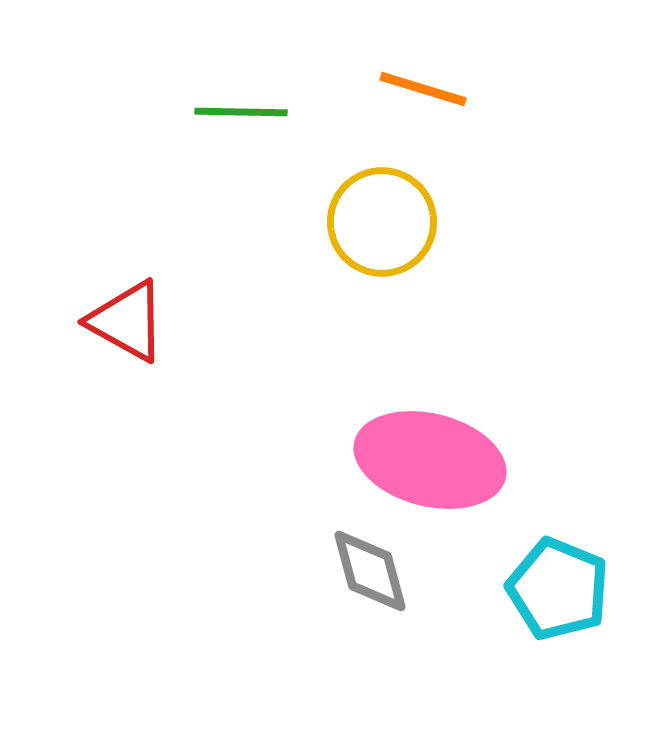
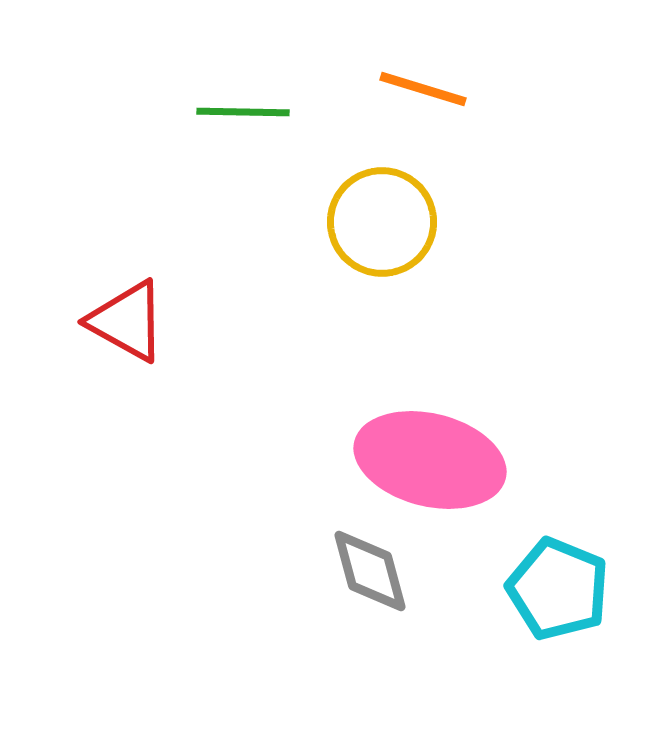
green line: moved 2 px right
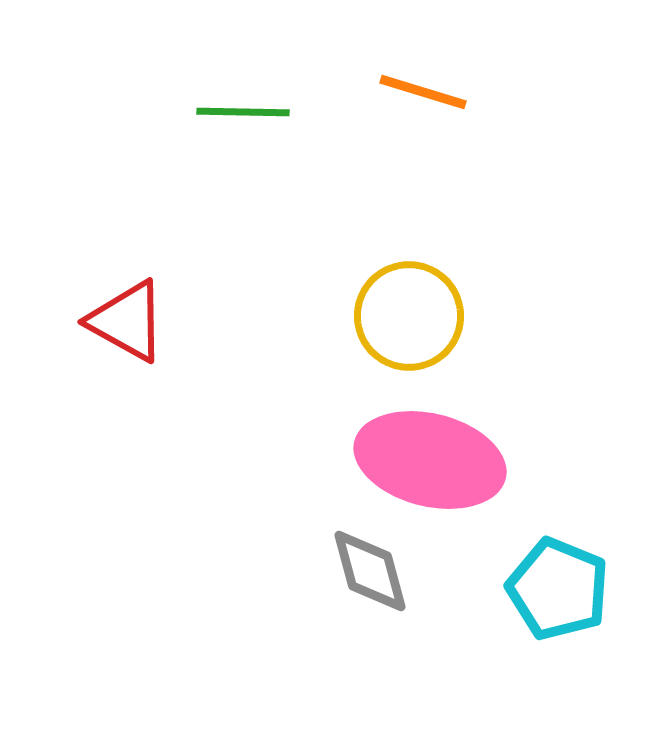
orange line: moved 3 px down
yellow circle: moved 27 px right, 94 px down
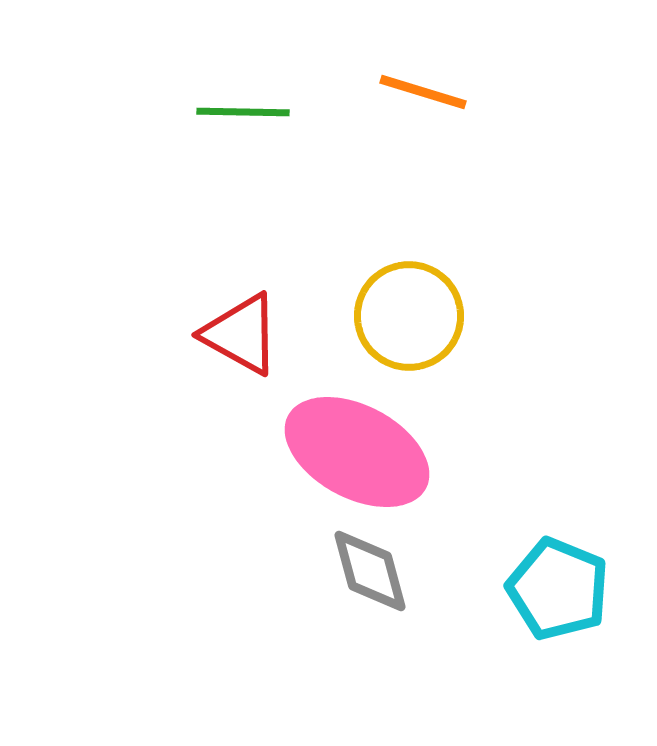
red triangle: moved 114 px right, 13 px down
pink ellipse: moved 73 px left, 8 px up; rotated 14 degrees clockwise
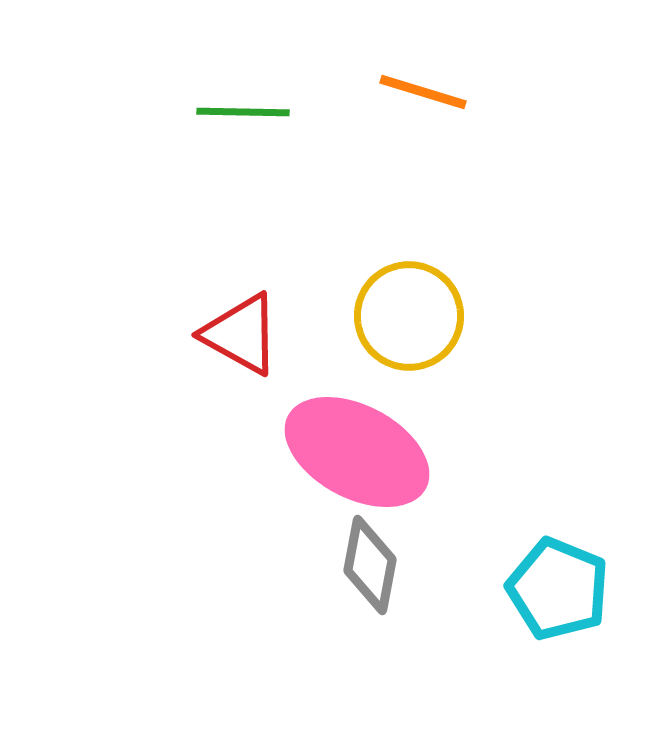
gray diamond: moved 6 px up; rotated 26 degrees clockwise
